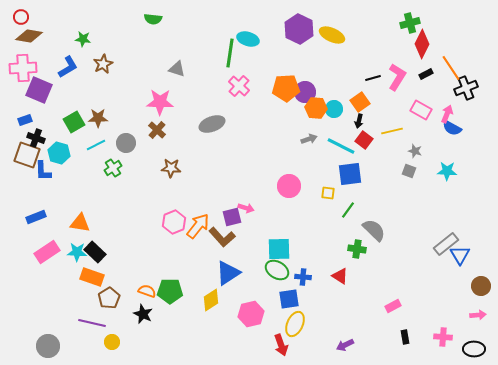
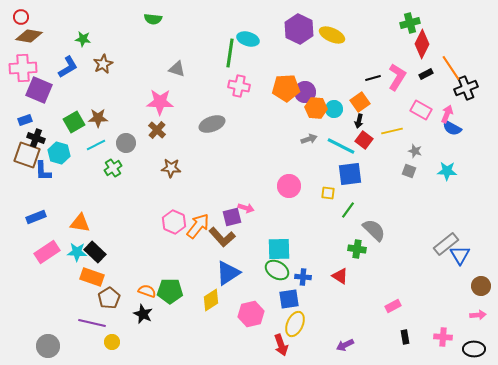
pink cross at (239, 86): rotated 30 degrees counterclockwise
pink hexagon at (174, 222): rotated 15 degrees counterclockwise
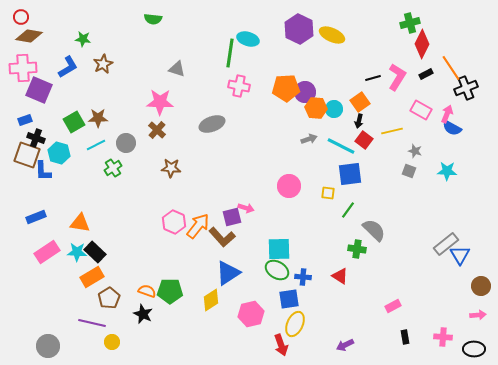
orange rectangle at (92, 277): rotated 50 degrees counterclockwise
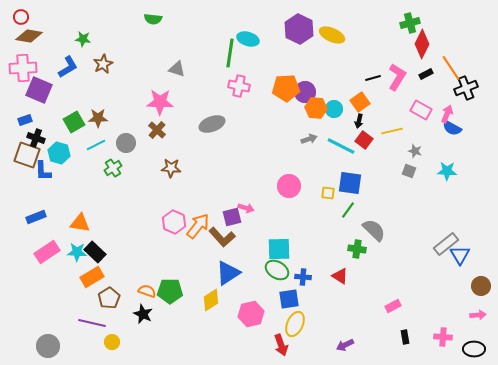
blue square at (350, 174): moved 9 px down; rotated 15 degrees clockwise
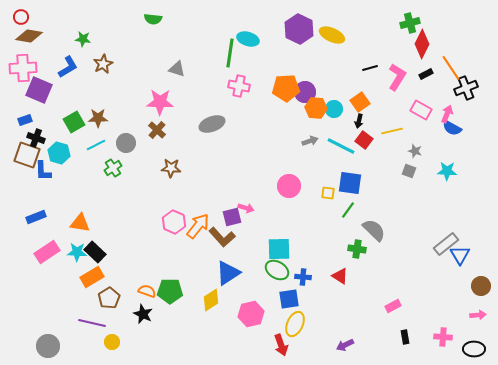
black line at (373, 78): moved 3 px left, 10 px up
gray arrow at (309, 139): moved 1 px right, 2 px down
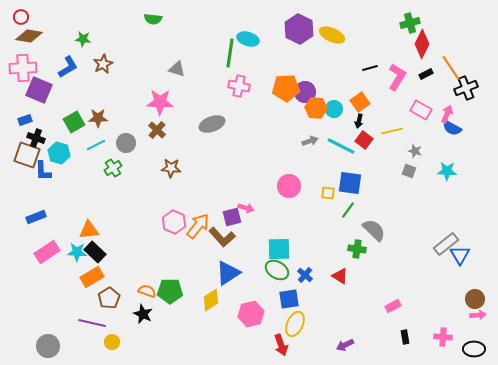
orange triangle at (80, 223): moved 9 px right, 7 px down; rotated 15 degrees counterclockwise
blue cross at (303, 277): moved 2 px right, 2 px up; rotated 35 degrees clockwise
brown circle at (481, 286): moved 6 px left, 13 px down
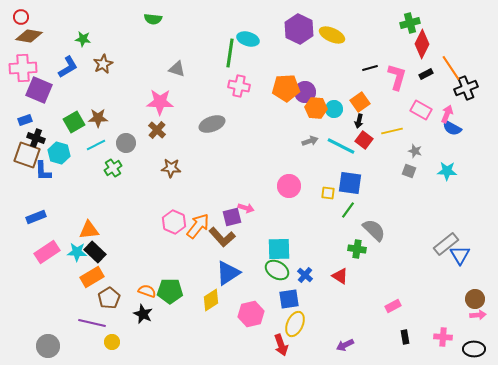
pink L-shape at (397, 77): rotated 16 degrees counterclockwise
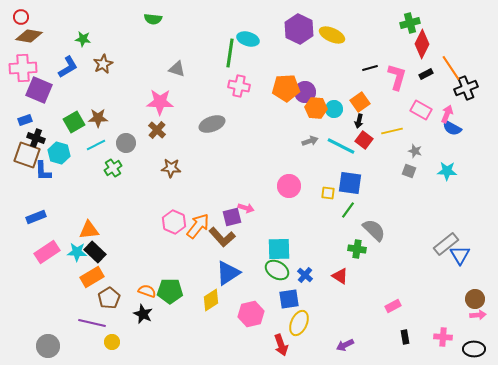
yellow ellipse at (295, 324): moved 4 px right, 1 px up
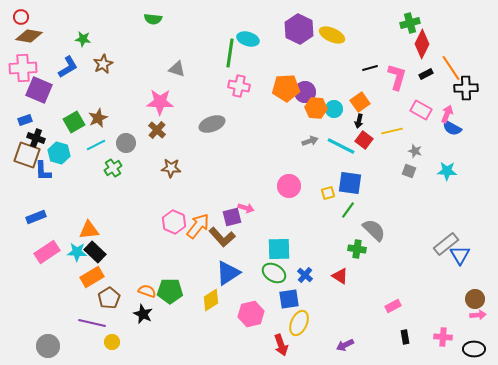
black cross at (466, 88): rotated 20 degrees clockwise
brown star at (98, 118): rotated 24 degrees counterclockwise
yellow square at (328, 193): rotated 24 degrees counterclockwise
green ellipse at (277, 270): moved 3 px left, 3 px down
